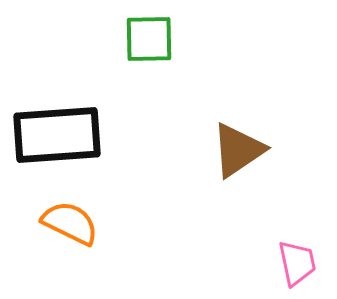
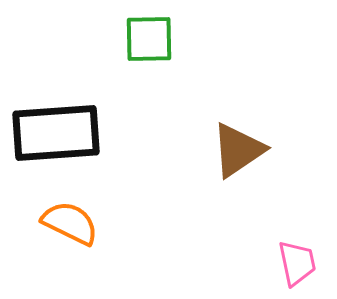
black rectangle: moved 1 px left, 2 px up
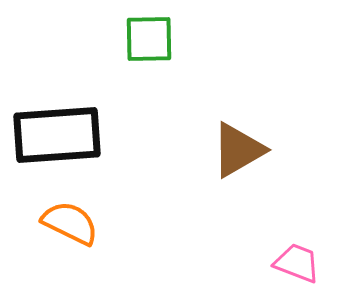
black rectangle: moved 1 px right, 2 px down
brown triangle: rotated 4 degrees clockwise
pink trapezoid: rotated 57 degrees counterclockwise
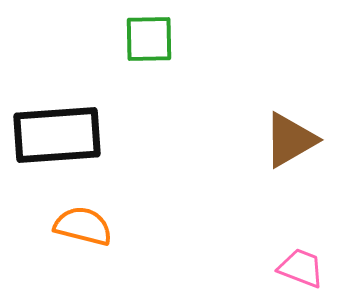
brown triangle: moved 52 px right, 10 px up
orange semicircle: moved 13 px right, 3 px down; rotated 12 degrees counterclockwise
pink trapezoid: moved 4 px right, 5 px down
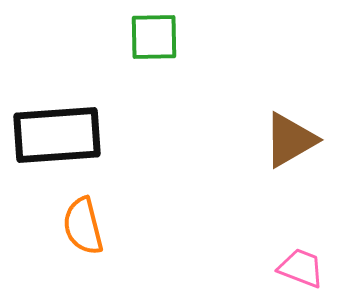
green square: moved 5 px right, 2 px up
orange semicircle: rotated 118 degrees counterclockwise
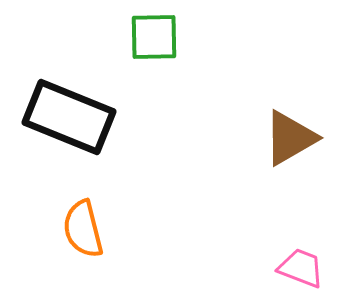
black rectangle: moved 12 px right, 18 px up; rotated 26 degrees clockwise
brown triangle: moved 2 px up
orange semicircle: moved 3 px down
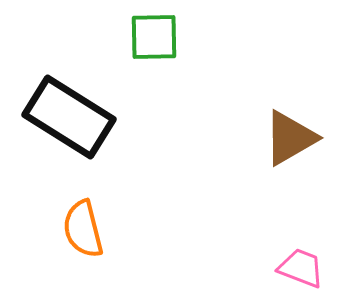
black rectangle: rotated 10 degrees clockwise
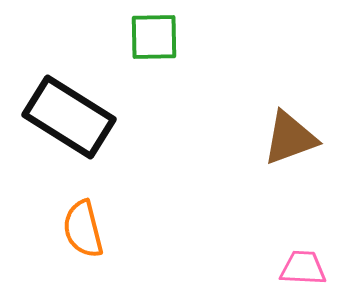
brown triangle: rotated 10 degrees clockwise
pink trapezoid: moved 2 px right; rotated 18 degrees counterclockwise
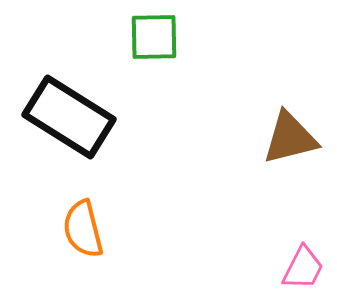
brown triangle: rotated 6 degrees clockwise
pink trapezoid: rotated 114 degrees clockwise
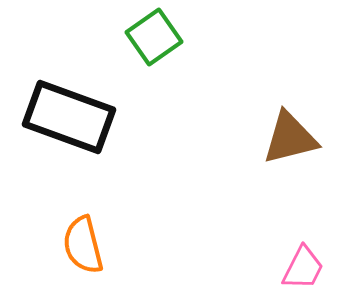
green square: rotated 34 degrees counterclockwise
black rectangle: rotated 12 degrees counterclockwise
orange semicircle: moved 16 px down
